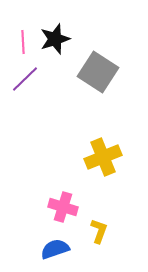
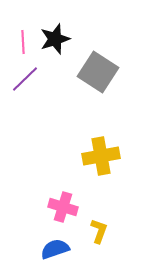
yellow cross: moved 2 px left, 1 px up; rotated 12 degrees clockwise
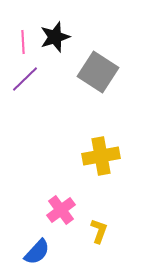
black star: moved 2 px up
pink cross: moved 2 px left, 3 px down; rotated 36 degrees clockwise
blue semicircle: moved 18 px left, 3 px down; rotated 152 degrees clockwise
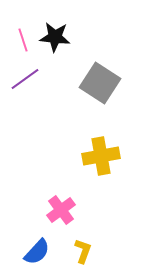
black star: rotated 24 degrees clockwise
pink line: moved 2 px up; rotated 15 degrees counterclockwise
gray square: moved 2 px right, 11 px down
purple line: rotated 8 degrees clockwise
yellow L-shape: moved 16 px left, 20 px down
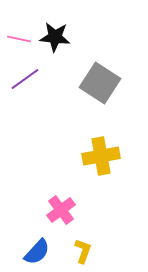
pink line: moved 4 px left, 1 px up; rotated 60 degrees counterclockwise
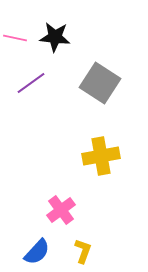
pink line: moved 4 px left, 1 px up
purple line: moved 6 px right, 4 px down
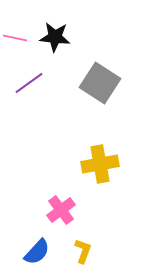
purple line: moved 2 px left
yellow cross: moved 1 px left, 8 px down
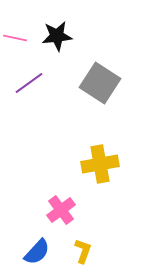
black star: moved 2 px right, 1 px up; rotated 12 degrees counterclockwise
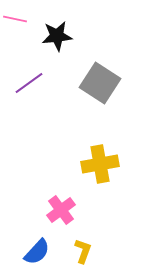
pink line: moved 19 px up
